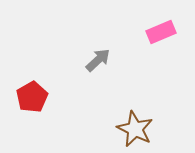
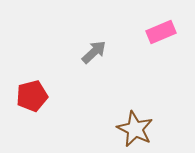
gray arrow: moved 4 px left, 8 px up
red pentagon: moved 1 px up; rotated 16 degrees clockwise
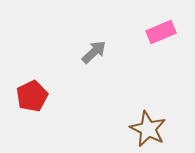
red pentagon: rotated 12 degrees counterclockwise
brown star: moved 13 px right
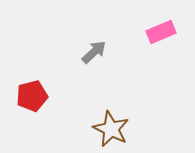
red pentagon: rotated 12 degrees clockwise
brown star: moved 37 px left
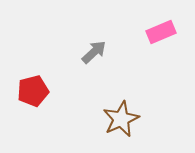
red pentagon: moved 1 px right, 5 px up
brown star: moved 10 px right, 10 px up; rotated 21 degrees clockwise
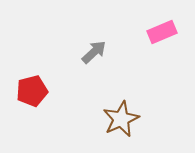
pink rectangle: moved 1 px right
red pentagon: moved 1 px left
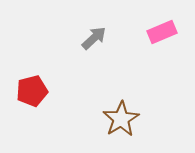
gray arrow: moved 14 px up
brown star: rotated 6 degrees counterclockwise
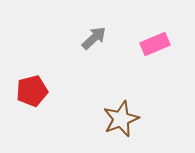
pink rectangle: moved 7 px left, 12 px down
brown star: rotated 9 degrees clockwise
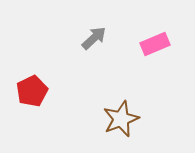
red pentagon: rotated 12 degrees counterclockwise
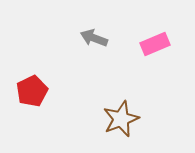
gray arrow: rotated 116 degrees counterclockwise
